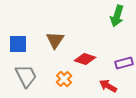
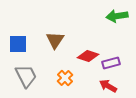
green arrow: rotated 65 degrees clockwise
red diamond: moved 3 px right, 3 px up
purple rectangle: moved 13 px left
orange cross: moved 1 px right, 1 px up
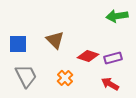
brown triangle: rotated 18 degrees counterclockwise
purple rectangle: moved 2 px right, 5 px up
red arrow: moved 2 px right, 2 px up
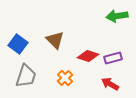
blue square: rotated 36 degrees clockwise
gray trapezoid: rotated 45 degrees clockwise
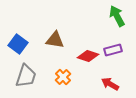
green arrow: rotated 70 degrees clockwise
brown triangle: rotated 36 degrees counterclockwise
purple rectangle: moved 8 px up
orange cross: moved 2 px left, 1 px up
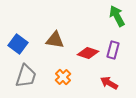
purple rectangle: rotated 60 degrees counterclockwise
red diamond: moved 3 px up
red arrow: moved 1 px left, 1 px up
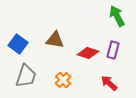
orange cross: moved 3 px down
red arrow: rotated 12 degrees clockwise
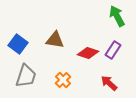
purple rectangle: rotated 18 degrees clockwise
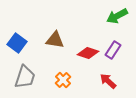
green arrow: rotated 90 degrees counterclockwise
blue square: moved 1 px left, 1 px up
gray trapezoid: moved 1 px left, 1 px down
red arrow: moved 1 px left, 2 px up
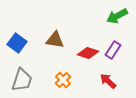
gray trapezoid: moved 3 px left, 3 px down
